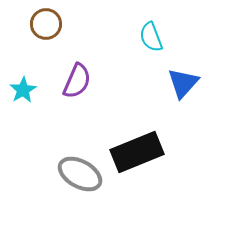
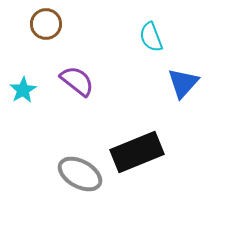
purple semicircle: rotated 75 degrees counterclockwise
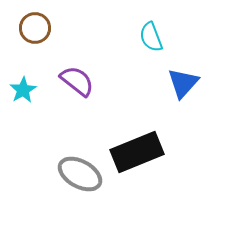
brown circle: moved 11 px left, 4 px down
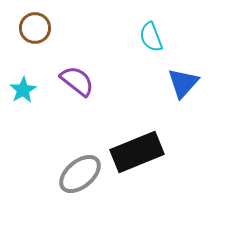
gray ellipse: rotated 69 degrees counterclockwise
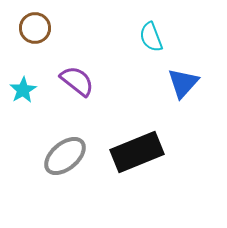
gray ellipse: moved 15 px left, 18 px up
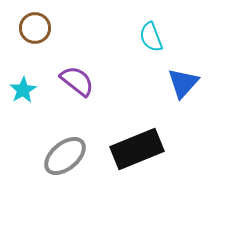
black rectangle: moved 3 px up
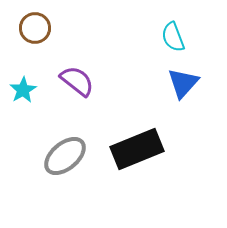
cyan semicircle: moved 22 px right
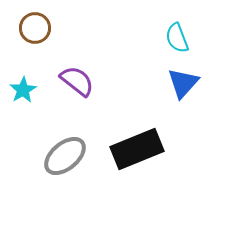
cyan semicircle: moved 4 px right, 1 px down
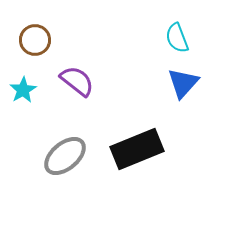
brown circle: moved 12 px down
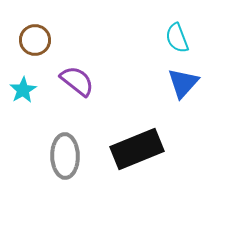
gray ellipse: rotated 51 degrees counterclockwise
